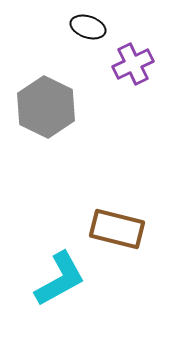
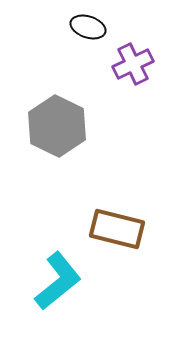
gray hexagon: moved 11 px right, 19 px down
cyan L-shape: moved 2 px left, 2 px down; rotated 10 degrees counterclockwise
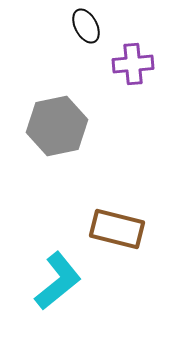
black ellipse: moved 2 px left, 1 px up; rotated 44 degrees clockwise
purple cross: rotated 21 degrees clockwise
gray hexagon: rotated 22 degrees clockwise
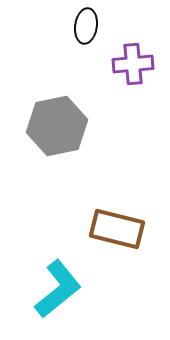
black ellipse: rotated 36 degrees clockwise
cyan L-shape: moved 8 px down
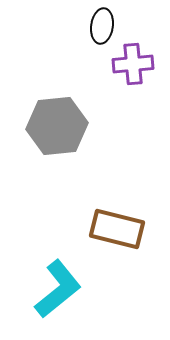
black ellipse: moved 16 px right
gray hexagon: rotated 6 degrees clockwise
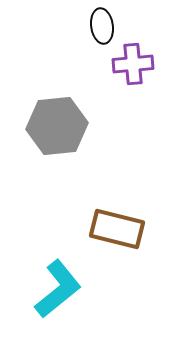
black ellipse: rotated 16 degrees counterclockwise
